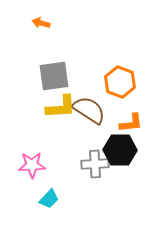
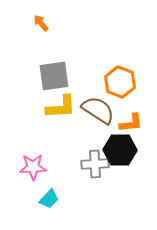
orange arrow: rotated 36 degrees clockwise
brown semicircle: moved 9 px right
pink star: moved 1 px right, 2 px down
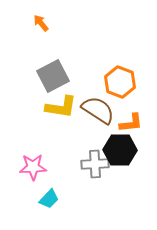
gray square: moved 1 px left; rotated 20 degrees counterclockwise
yellow L-shape: rotated 12 degrees clockwise
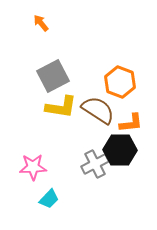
gray cross: rotated 24 degrees counterclockwise
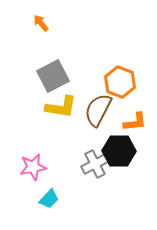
brown semicircle: rotated 96 degrees counterclockwise
orange L-shape: moved 4 px right, 1 px up
black hexagon: moved 1 px left, 1 px down
pink star: rotated 8 degrees counterclockwise
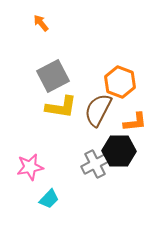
pink star: moved 3 px left
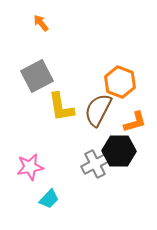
gray square: moved 16 px left
yellow L-shape: rotated 72 degrees clockwise
orange L-shape: rotated 10 degrees counterclockwise
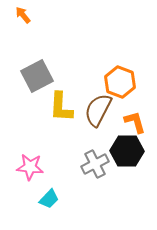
orange arrow: moved 18 px left, 8 px up
yellow L-shape: rotated 12 degrees clockwise
orange L-shape: rotated 90 degrees counterclockwise
black hexagon: moved 8 px right
pink star: rotated 16 degrees clockwise
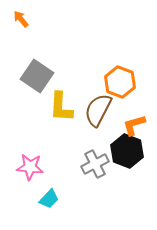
orange arrow: moved 2 px left, 4 px down
gray square: rotated 28 degrees counterclockwise
orange L-shape: moved 1 px left, 3 px down; rotated 90 degrees counterclockwise
black hexagon: rotated 20 degrees clockwise
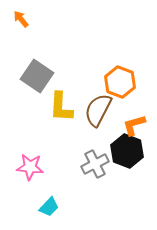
cyan trapezoid: moved 8 px down
